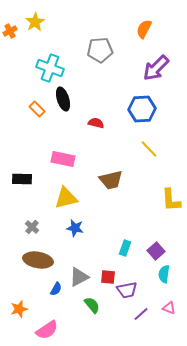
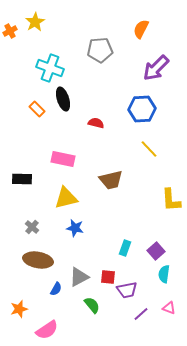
orange semicircle: moved 3 px left
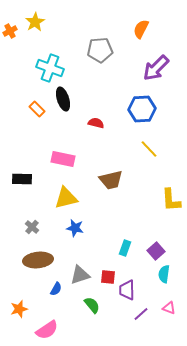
brown ellipse: rotated 16 degrees counterclockwise
gray triangle: moved 1 px right, 2 px up; rotated 10 degrees clockwise
purple trapezoid: rotated 100 degrees clockwise
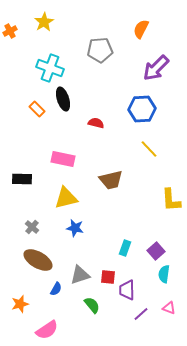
yellow star: moved 9 px right
brown ellipse: rotated 36 degrees clockwise
orange star: moved 1 px right, 5 px up
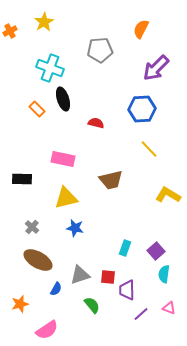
yellow L-shape: moved 3 px left, 5 px up; rotated 125 degrees clockwise
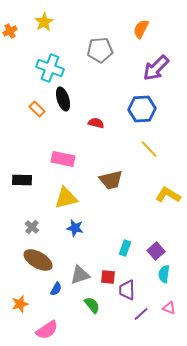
black rectangle: moved 1 px down
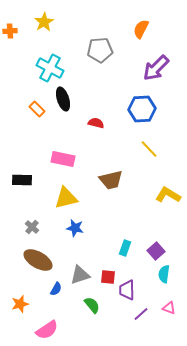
orange cross: rotated 24 degrees clockwise
cyan cross: rotated 8 degrees clockwise
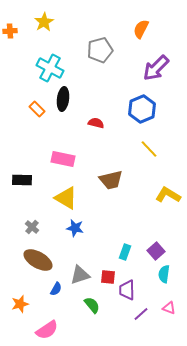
gray pentagon: rotated 10 degrees counterclockwise
black ellipse: rotated 25 degrees clockwise
blue hexagon: rotated 20 degrees counterclockwise
yellow triangle: rotated 45 degrees clockwise
cyan rectangle: moved 4 px down
